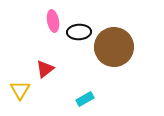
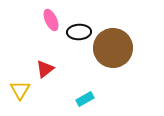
pink ellipse: moved 2 px left, 1 px up; rotated 15 degrees counterclockwise
brown circle: moved 1 px left, 1 px down
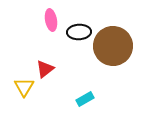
pink ellipse: rotated 15 degrees clockwise
brown circle: moved 2 px up
yellow triangle: moved 4 px right, 3 px up
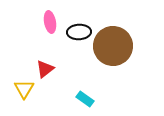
pink ellipse: moved 1 px left, 2 px down
yellow triangle: moved 2 px down
cyan rectangle: rotated 66 degrees clockwise
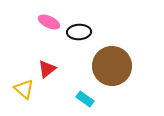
pink ellipse: moved 1 px left; rotated 55 degrees counterclockwise
brown circle: moved 1 px left, 20 px down
red triangle: moved 2 px right
yellow triangle: rotated 20 degrees counterclockwise
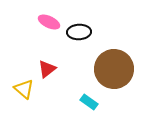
brown circle: moved 2 px right, 3 px down
cyan rectangle: moved 4 px right, 3 px down
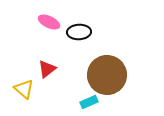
brown circle: moved 7 px left, 6 px down
cyan rectangle: rotated 60 degrees counterclockwise
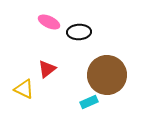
yellow triangle: rotated 15 degrees counterclockwise
